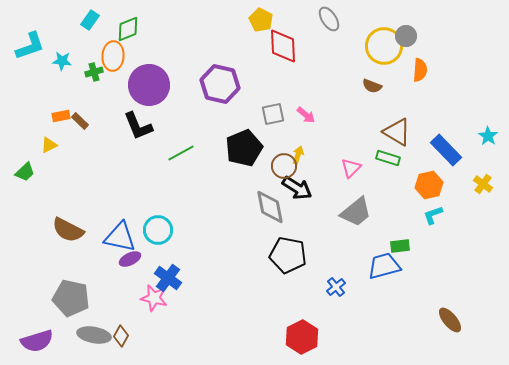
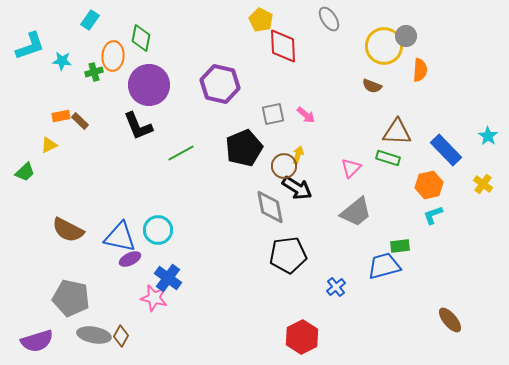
green diamond at (128, 29): moved 13 px right, 9 px down; rotated 56 degrees counterclockwise
brown triangle at (397, 132): rotated 28 degrees counterclockwise
black pentagon at (288, 255): rotated 18 degrees counterclockwise
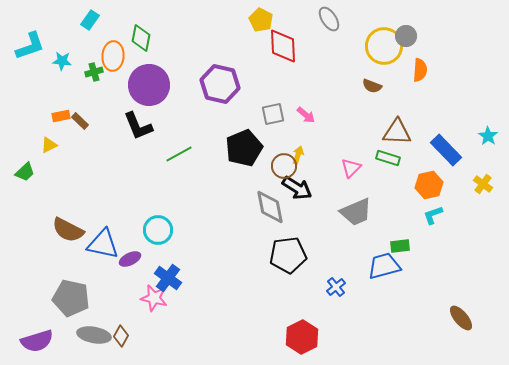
green line at (181, 153): moved 2 px left, 1 px down
gray trapezoid at (356, 212): rotated 16 degrees clockwise
blue triangle at (120, 237): moved 17 px left, 7 px down
brown ellipse at (450, 320): moved 11 px right, 2 px up
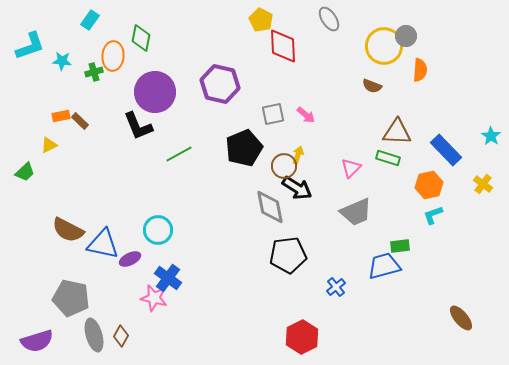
purple circle at (149, 85): moved 6 px right, 7 px down
cyan star at (488, 136): moved 3 px right
gray ellipse at (94, 335): rotated 64 degrees clockwise
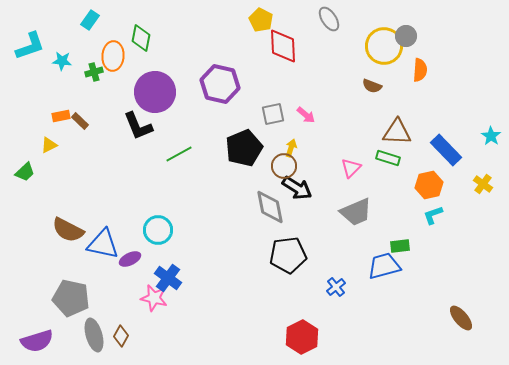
yellow arrow at (298, 155): moved 7 px left, 7 px up
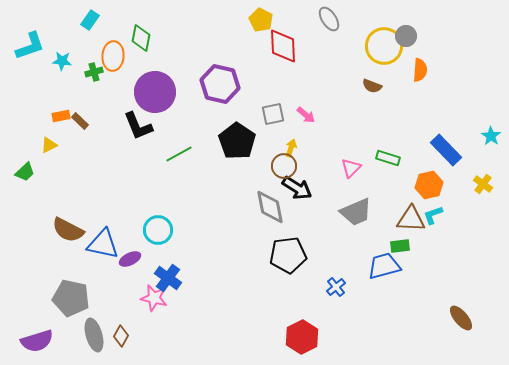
brown triangle at (397, 132): moved 14 px right, 87 px down
black pentagon at (244, 148): moved 7 px left, 7 px up; rotated 15 degrees counterclockwise
